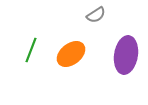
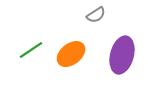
green line: rotated 35 degrees clockwise
purple ellipse: moved 4 px left; rotated 6 degrees clockwise
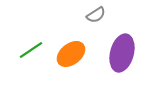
purple ellipse: moved 2 px up
